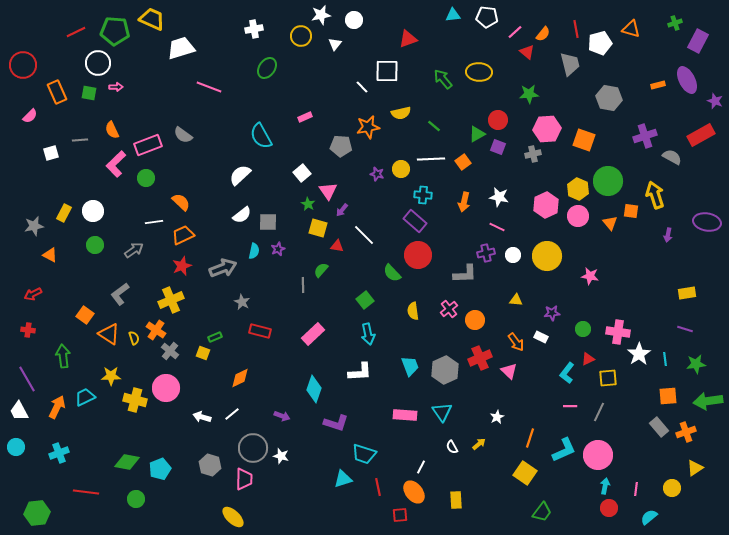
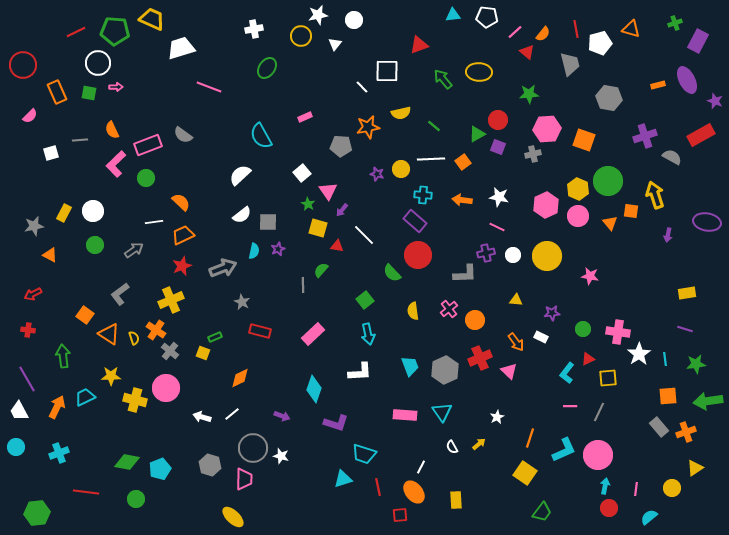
white star at (321, 15): moved 3 px left
red triangle at (408, 39): moved 11 px right, 6 px down
orange arrow at (464, 202): moved 2 px left, 2 px up; rotated 84 degrees clockwise
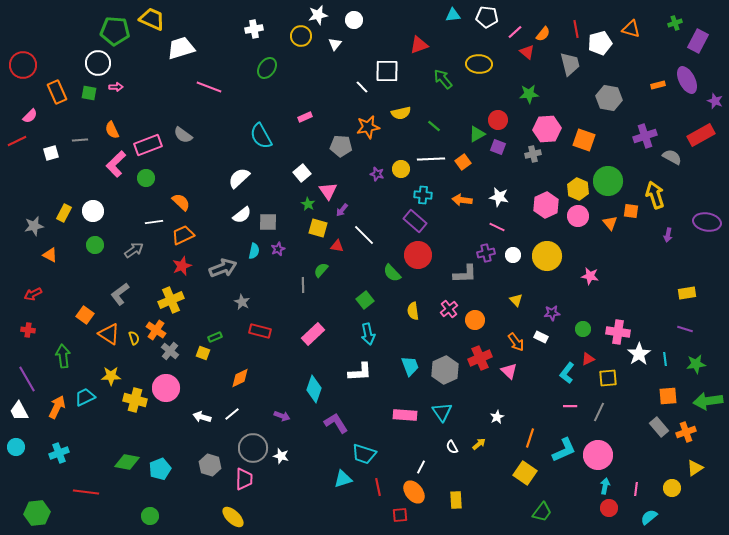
red line at (76, 32): moved 59 px left, 109 px down
yellow ellipse at (479, 72): moved 8 px up
white semicircle at (240, 175): moved 1 px left, 3 px down
yellow triangle at (516, 300): rotated 40 degrees clockwise
purple L-shape at (336, 423): rotated 140 degrees counterclockwise
green circle at (136, 499): moved 14 px right, 17 px down
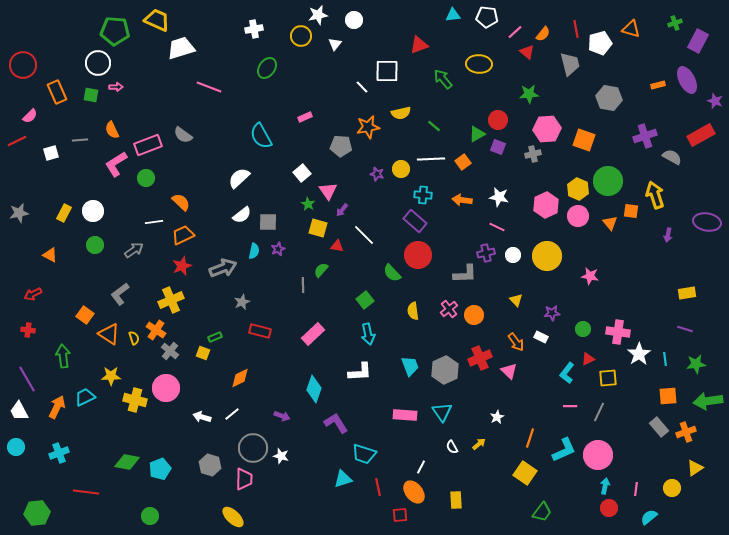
yellow trapezoid at (152, 19): moved 5 px right, 1 px down
green square at (89, 93): moved 2 px right, 2 px down
pink L-shape at (116, 164): rotated 12 degrees clockwise
gray star at (34, 226): moved 15 px left, 13 px up
gray star at (242, 302): rotated 21 degrees clockwise
orange circle at (475, 320): moved 1 px left, 5 px up
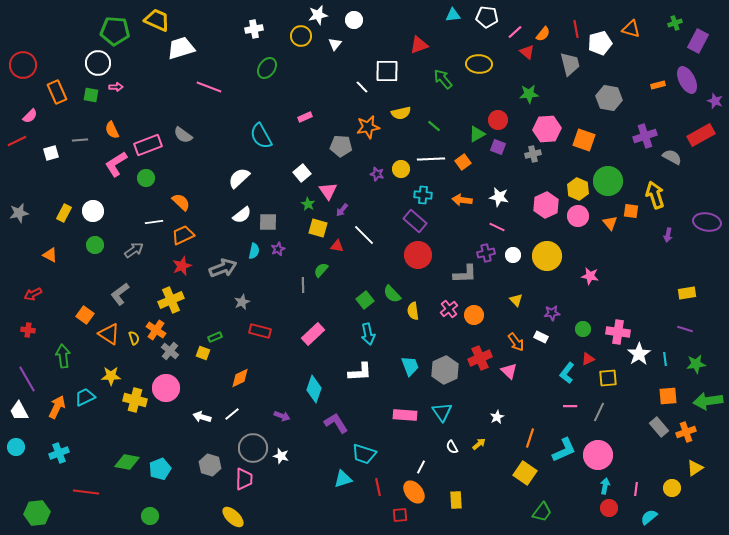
green semicircle at (392, 273): moved 21 px down
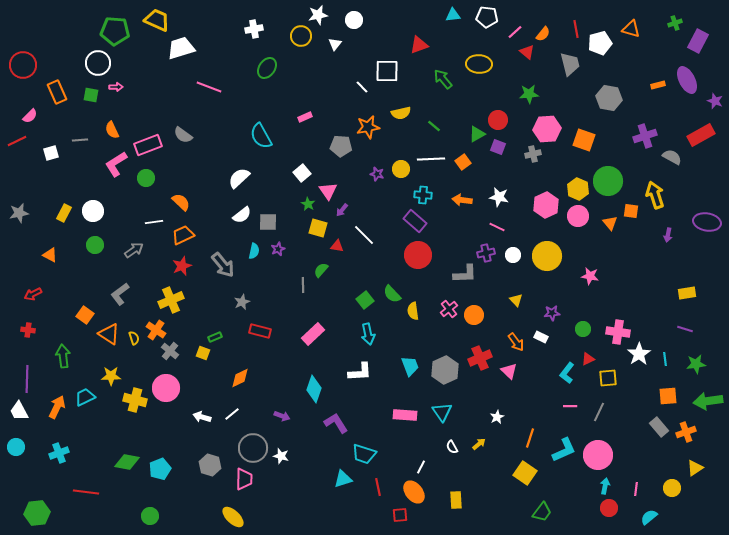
gray arrow at (223, 268): moved 3 px up; rotated 72 degrees clockwise
purple line at (27, 379): rotated 32 degrees clockwise
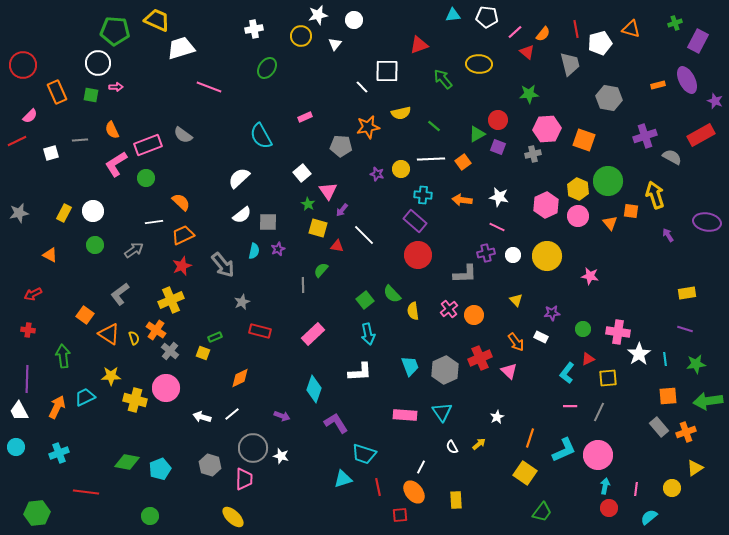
purple arrow at (668, 235): rotated 136 degrees clockwise
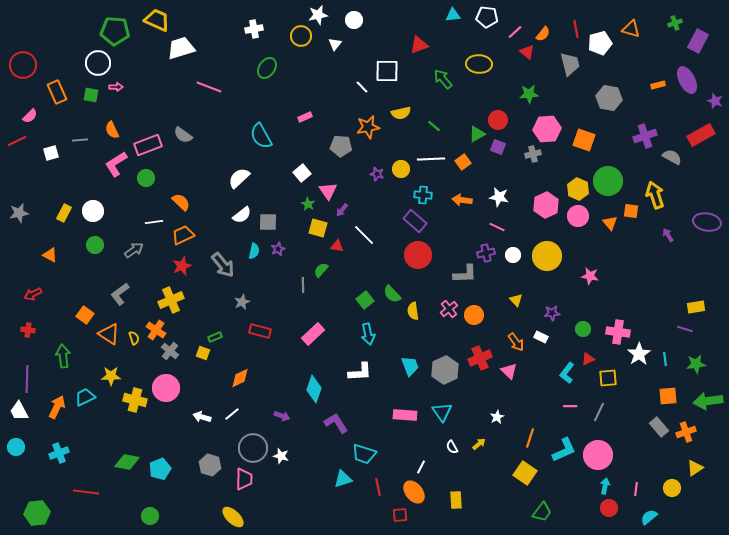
yellow rectangle at (687, 293): moved 9 px right, 14 px down
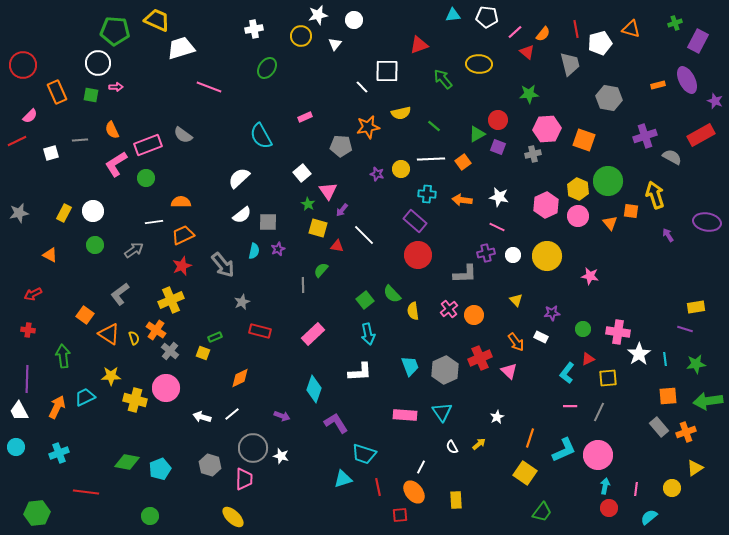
cyan cross at (423, 195): moved 4 px right, 1 px up
orange semicircle at (181, 202): rotated 42 degrees counterclockwise
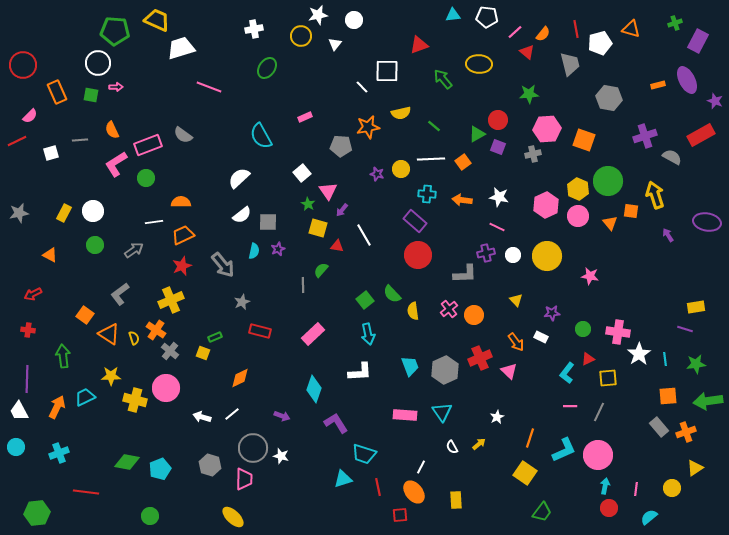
white line at (364, 235): rotated 15 degrees clockwise
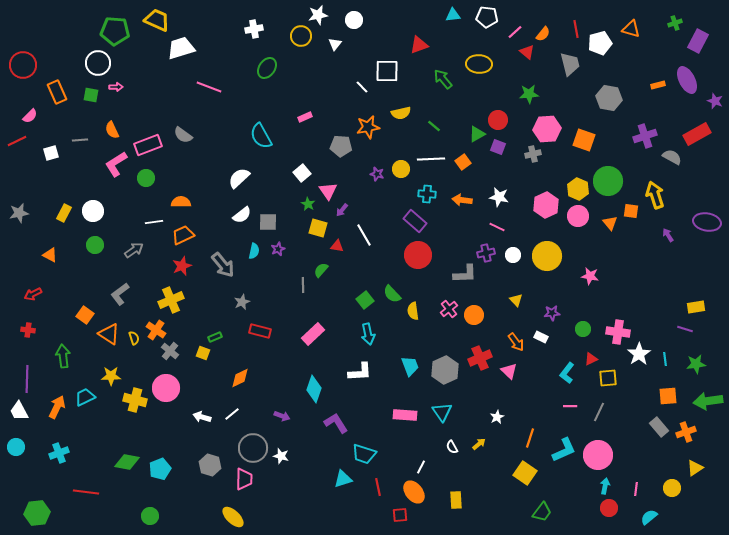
red rectangle at (701, 135): moved 4 px left, 1 px up
red triangle at (588, 359): moved 3 px right
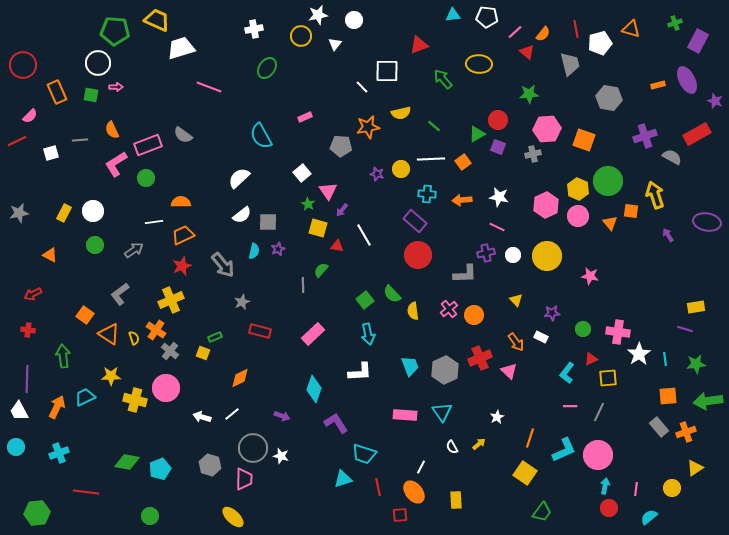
orange arrow at (462, 200): rotated 12 degrees counterclockwise
